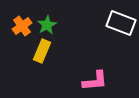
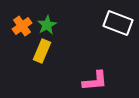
white rectangle: moved 3 px left
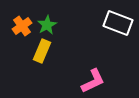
pink L-shape: moved 2 px left; rotated 20 degrees counterclockwise
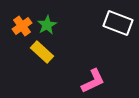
yellow rectangle: moved 1 px down; rotated 70 degrees counterclockwise
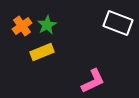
yellow rectangle: rotated 65 degrees counterclockwise
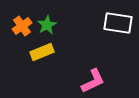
white rectangle: rotated 12 degrees counterclockwise
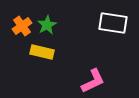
white rectangle: moved 5 px left
yellow rectangle: rotated 35 degrees clockwise
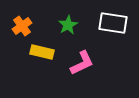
green star: moved 21 px right
pink L-shape: moved 11 px left, 18 px up
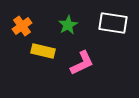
yellow rectangle: moved 1 px right, 1 px up
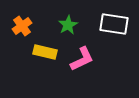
white rectangle: moved 1 px right, 1 px down
yellow rectangle: moved 2 px right, 1 px down
pink L-shape: moved 4 px up
